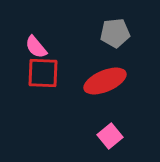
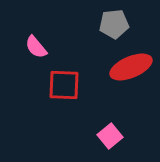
gray pentagon: moved 1 px left, 9 px up
red square: moved 21 px right, 12 px down
red ellipse: moved 26 px right, 14 px up
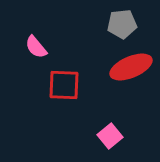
gray pentagon: moved 8 px right
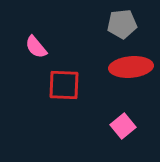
red ellipse: rotated 18 degrees clockwise
pink square: moved 13 px right, 10 px up
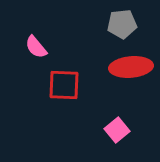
pink square: moved 6 px left, 4 px down
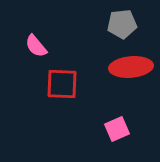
pink semicircle: moved 1 px up
red square: moved 2 px left, 1 px up
pink square: moved 1 px up; rotated 15 degrees clockwise
